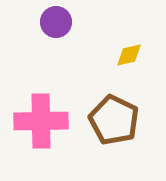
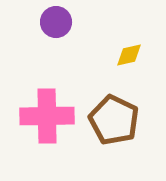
pink cross: moved 6 px right, 5 px up
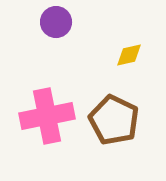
pink cross: rotated 10 degrees counterclockwise
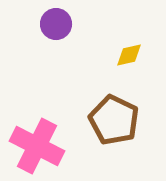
purple circle: moved 2 px down
pink cross: moved 10 px left, 30 px down; rotated 38 degrees clockwise
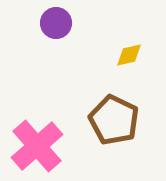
purple circle: moved 1 px up
pink cross: rotated 22 degrees clockwise
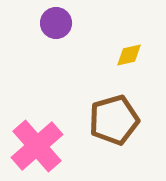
brown pentagon: rotated 30 degrees clockwise
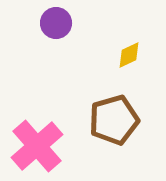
yellow diamond: rotated 12 degrees counterclockwise
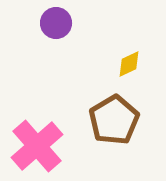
yellow diamond: moved 9 px down
brown pentagon: rotated 15 degrees counterclockwise
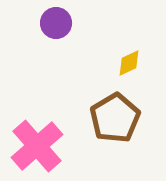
yellow diamond: moved 1 px up
brown pentagon: moved 1 px right, 2 px up
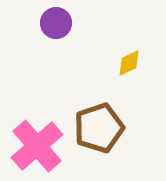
brown pentagon: moved 16 px left, 10 px down; rotated 12 degrees clockwise
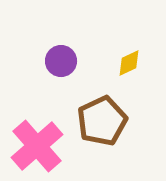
purple circle: moved 5 px right, 38 px down
brown pentagon: moved 3 px right, 7 px up; rotated 6 degrees counterclockwise
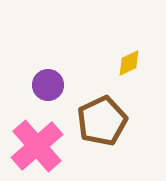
purple circle: moved 13 px left, 24 px down
